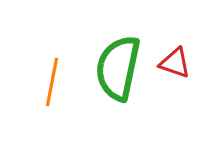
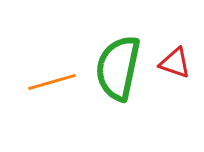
orange line: rotated 63 degrees clockwise
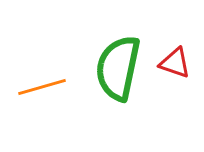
orange line: moved 10 px left, 5 px down
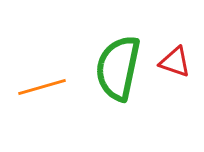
red triangle: moved 1 px up
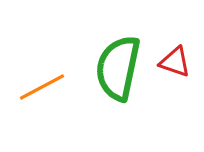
orange line: rotated 12 degrees counterclockwise
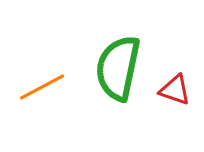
red triangle: moved 28 px down
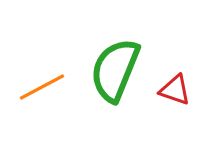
green semicircle: moved 3 px left, 2 px down; rotated 10 degrees clockwise
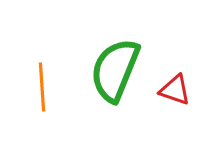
orange line: rotated 66 degrees counterclockwise
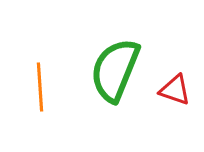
orange line: moved 2 px left
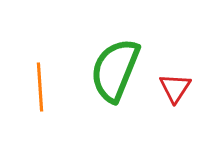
red triangle: moved 2 px up; rotated 44 degrees clockwise
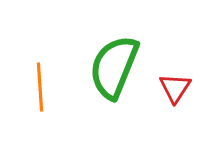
green semicircle: moved 1 px left, 3 px up
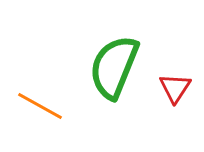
orange line: moved 19 px down; rotated 57 degrees counterclockwise
